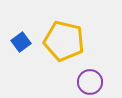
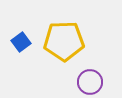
yellow pentagon: rotated 15 degrees counterclockwise
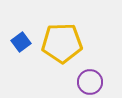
yellow pentagon: moved 2 px left, 2 px down
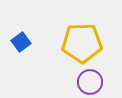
yellow pentagon: moved 20 px right
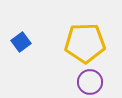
yellow pentagon: moved 3 px right
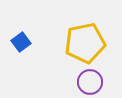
yellow pentagon: rotated 9 degrees counterclockwise
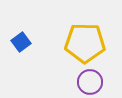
yellow pentagon: rotated 12 degrees clockwise
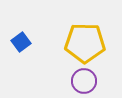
purple circle: moved 6 px left, 1 px up
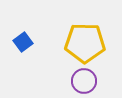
blue square: moved 2 px right
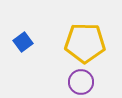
purple circle: moved 3 px left, 1 px down
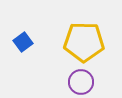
yellow pentagon: moved 1 px left, 1 px up
